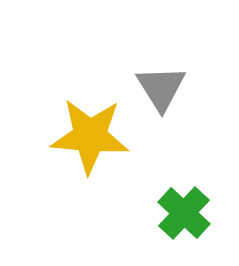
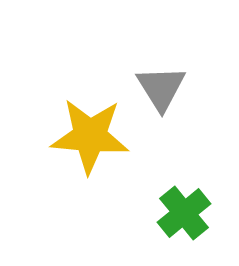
green cross: rotated 8 degrees clockwise
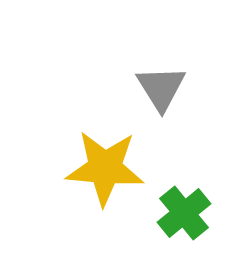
yellow star: moved 15 px right, 32 px down
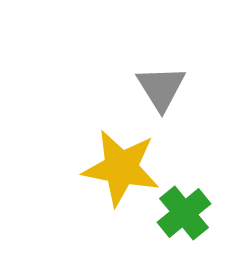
yellow star: moved 16 px right; rotated 6 degrees clockwise
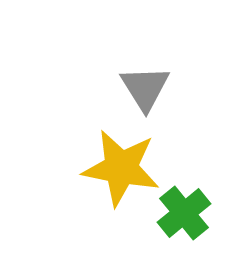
gray triangle: moved 16 px left
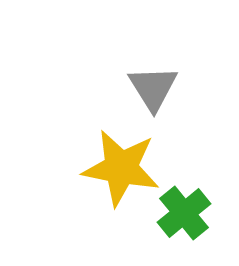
gray triangle: moved 8 px right
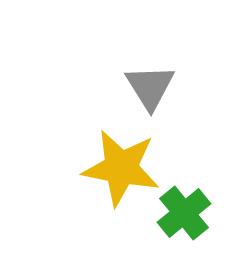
gray triangle: moved 3 px left, 1 px up
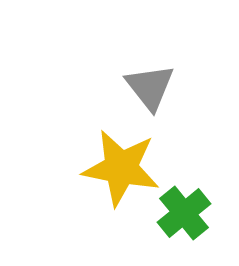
gray triangle: rotated 6 degrees counterclockwise
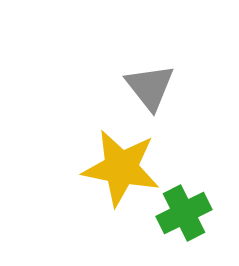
green cross: rotated 12 degrees clockwise
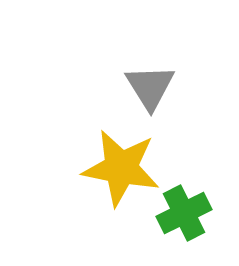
gray triangle: rotated 6 degrees clockwise
